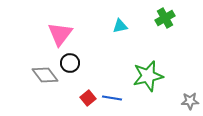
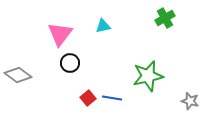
cyan triangle: moved 17 px left
gray diamond: moved 27 px left; rotated 16 degrees counterclockwise
gray star: rotated 18 degrees clockwise
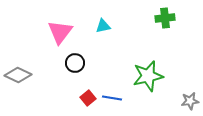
green cross: rotated 24 degrees clockwise
pink triangle: moved 2 px up
black circle: moved 5 px right
gray diamond: rotated 12 degrees counterclockwise
gray star: rotated 24 degrees counterclockwise
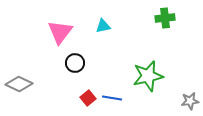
gray diamond: moved 1 px right, 9 px down
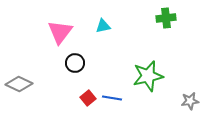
green cross: moved 1 px right
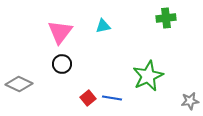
black circle: moved 13 px left, 1 px down
green star: rotated 12 degrees counterclockwise
